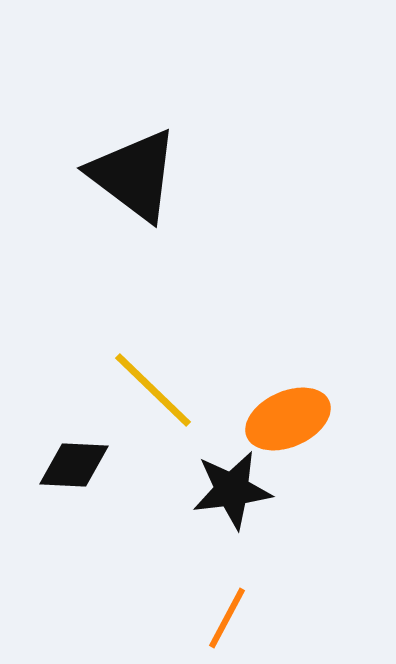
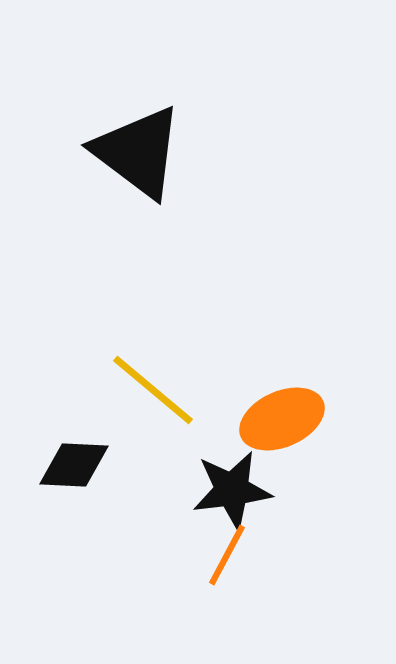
black triangle: moved 4 px right, 23 px up
yellow line: rotated 4 degrees counterclockwise
orange ellipse: moved 6 px left
orange line: moved 63 px up
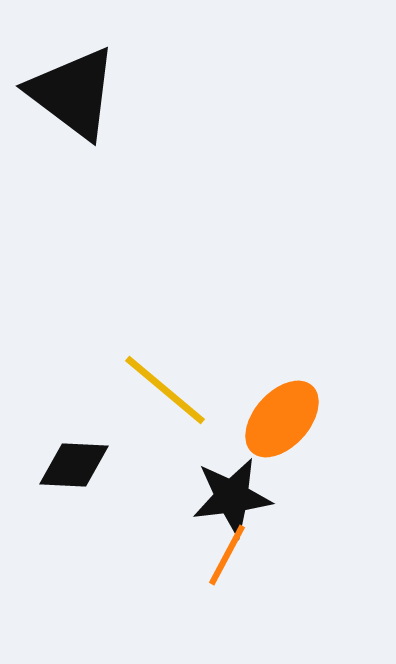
black triangle: moved 65 px left, 59 px up
yellow line: moved 12 px right
orange ellipse: rotated 24 degrees counterclockwise
black star: moved 7 px down
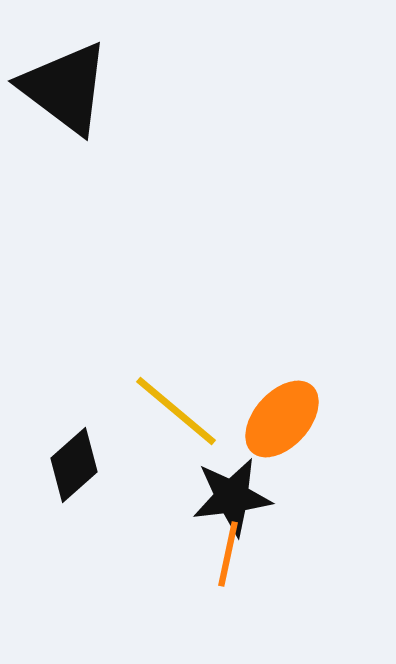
black triangle: moved 8 px left, 5 px up
yellow line: moved 11 px right, 21 px down
black diamond: rotated 44 degrees counterclockwise
orange line: moved 1 px right, 1 px up; rotated 16 degrees counterclockwise
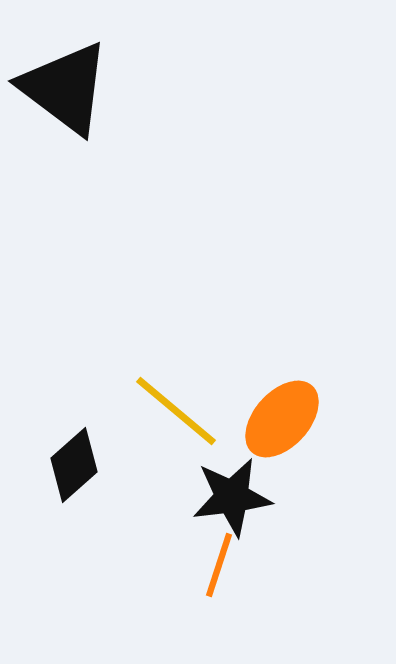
orange line: moved 9 px left, 11 px down; rotated 6 degrees clockwise
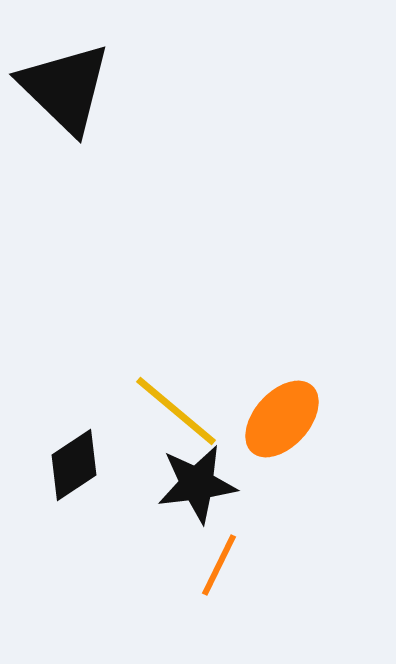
black triangle: rotated 7 degrees clockwise
black diamond: rotated 8 degrees clockwise
black star: moved 35 px left, 13 px up
orange line: rotated 8 degrees clockwise
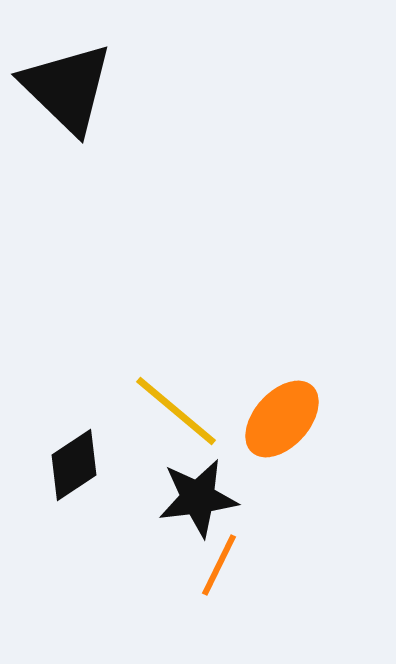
black triangle: moved 2 px right
black star: moved 1 px right, 14 px down
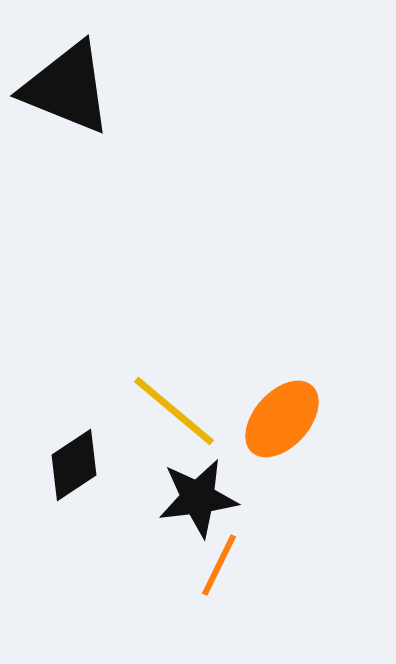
black triangle: rotated 22 degrees counterclockwise
yellow line: moved 2 px left
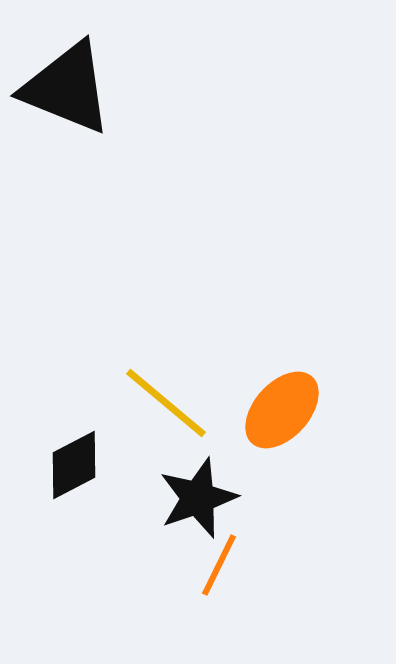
yellow line: moved 8 px left, 8 px up
orange ellipse: moved 9 px up
black diamond: rotated 6 degrees clockwise
black star: rotated 12 degrees counterclockwise
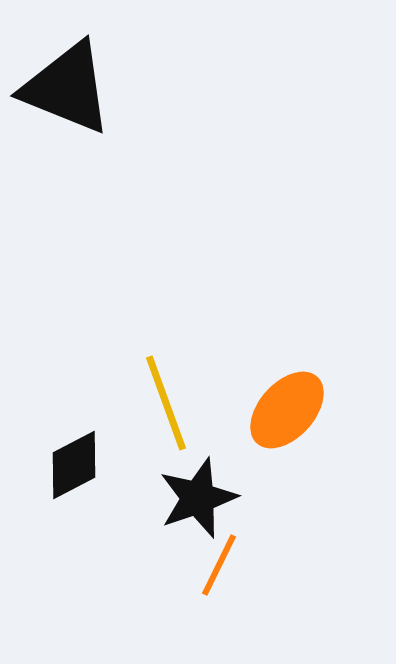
yellow line: rotated 30 degrees clockwise
orange ellipse: moved 5 px right
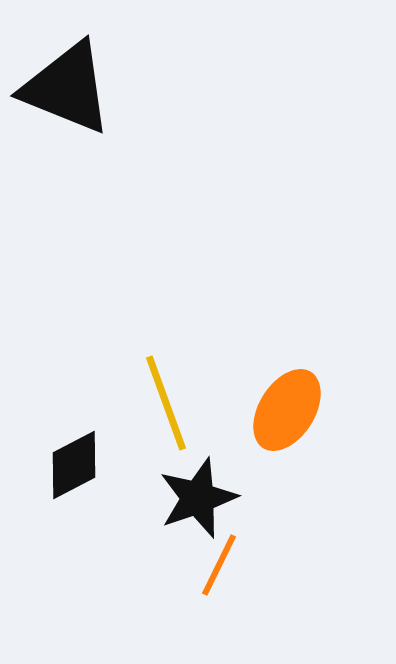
orange ellipse: rotated 10 degrees counterclockwise
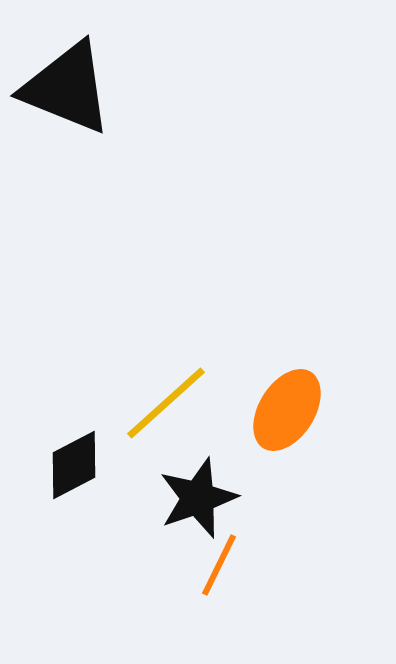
yellow line: rotated 68 degrees clockwise
